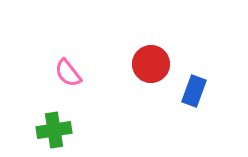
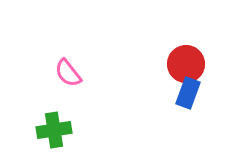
red circle: moved 35 px right
blue rectangle: moved 6 px left, 2 px down
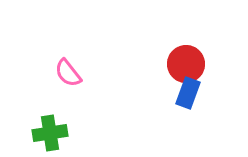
green cross: moved 4 px left, 3 px down
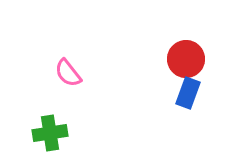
red circle: moved 5 px up
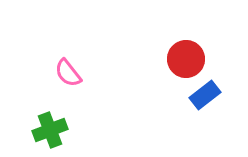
blue rectangle: moved 17 px right, 2 px down; rotated 32 degrees clockwise
green cross: moved 3 px up; rotated 12 degrees counterclockwise
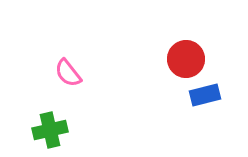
blue rectangle: rotated 24 degrees clockwise
green cross: rotated 8 degrees clockwise
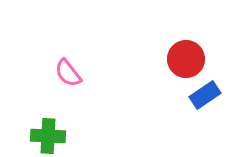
blue rectangle: rotated 20 degrees counterclockwise
green cross: moved 2 px left, 6 px down; rotated 16 degrees clockwise
